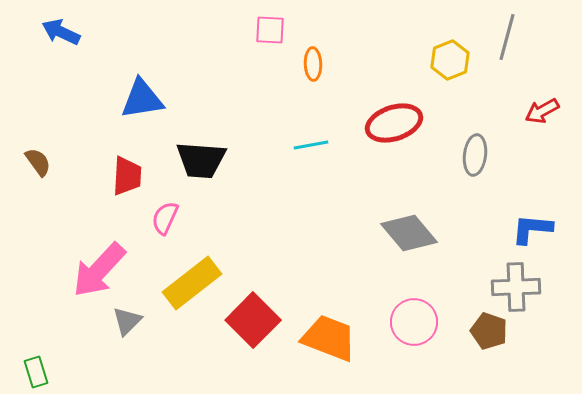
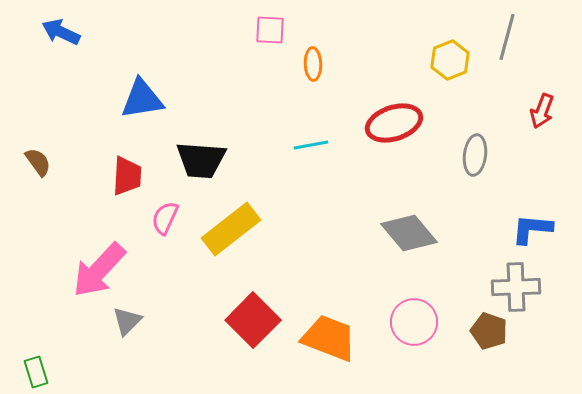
red arrow: rotated 40 degrees counterclockwise
yellow rectangle: moved 39 px right, 54 px up
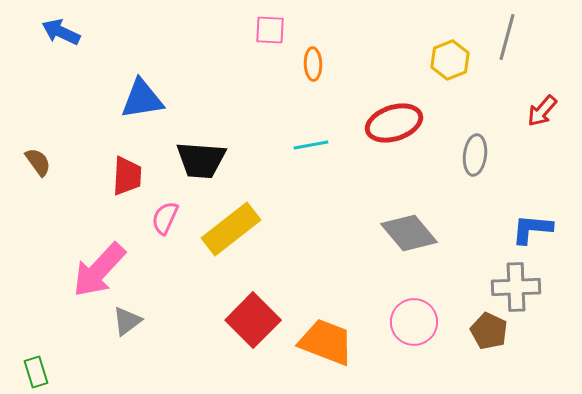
red arrow: rotated 20 degrees clockwise
gray triangle: rotated 8 degrees clockwise
brown pentagon: rotated 6 degrees clockwise
orange trapezoid: moved 3 px left, 4 px down
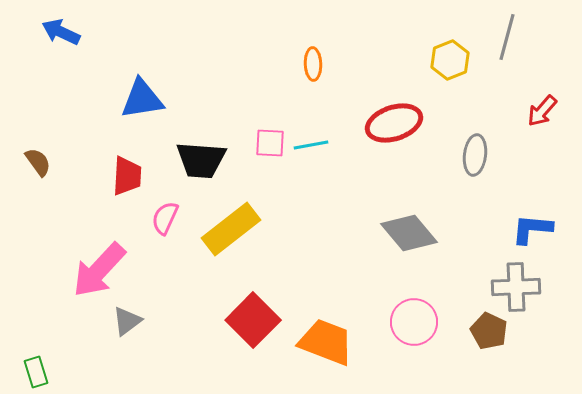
pink square: moved 113 px down
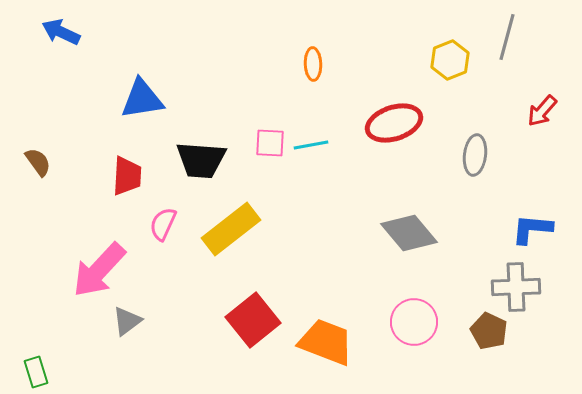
pink semicircle: moved 2 px left, 6 px down
red square: rotated 6 degrees clockwise
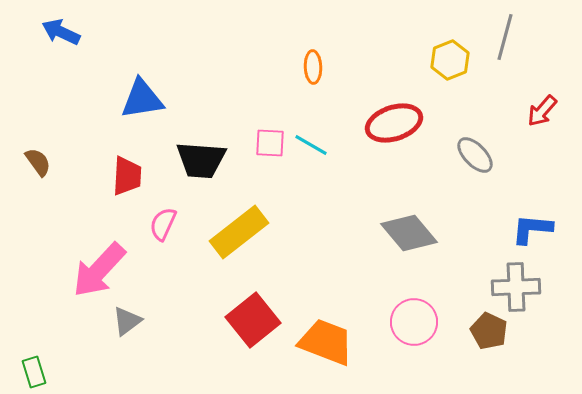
gray line: moved 2 px left
orange ellipse: moved 3 px down
cyan line: rotated 40 degrees clockwise
gray ellipse: rotated 51 degrees counterclockwise
yellow rectangle: moved 8 px right, 3 px down
green rectangle: moved 2 px left
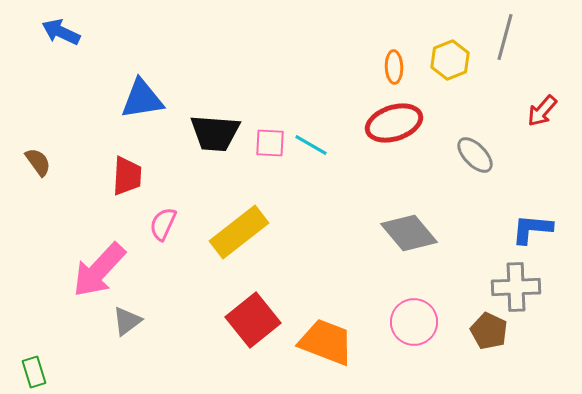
orange ellipse: moved 81 px right
black trapezoid: moved 14 px right, 27 px up
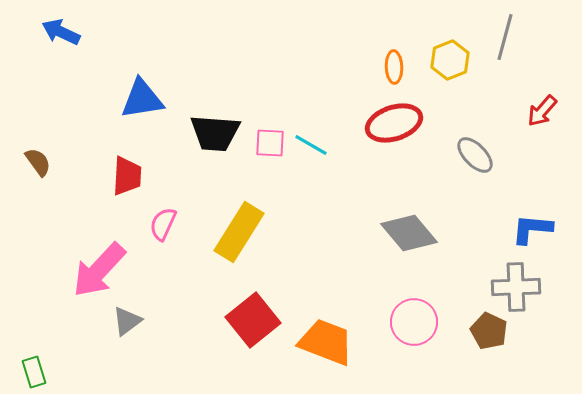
yellow rectangle: rotated 20 degrees counterclockwise
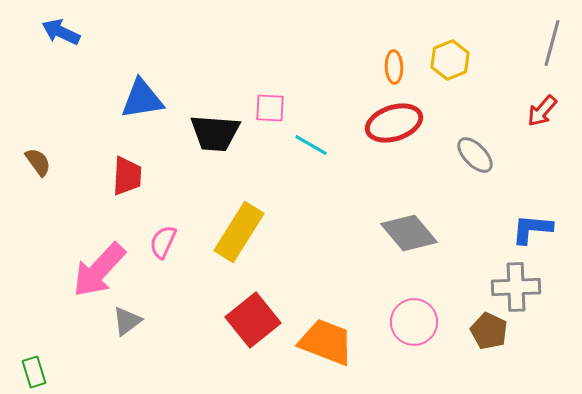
gray line: moved 47 px right, 6 px down
pink square: moved 35 px up
pink semicircle: moved 18 px down
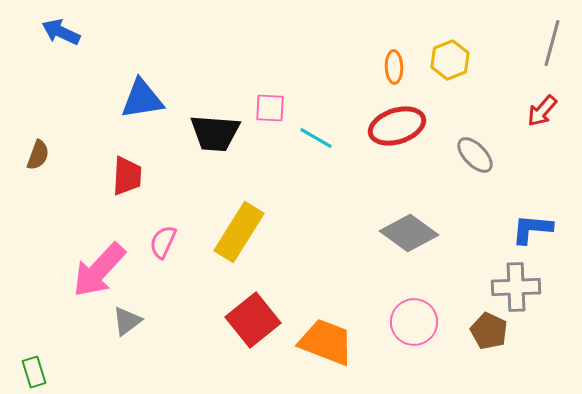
red ellipse: moved 3 px right, 3 px down
cyan line: moved 5 px right, 7 px up
brown semicircle: moved 7 px up; rotated 56 degrees clockwise
gray diamond: rotated 14 degrees counterclockwise
